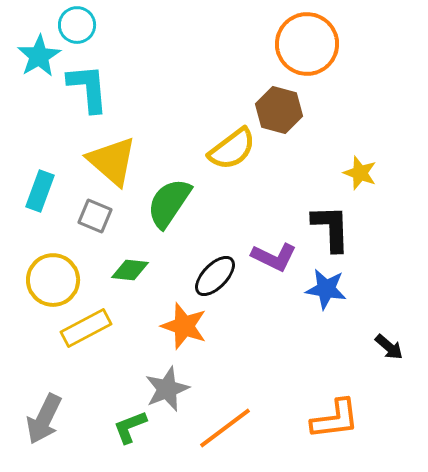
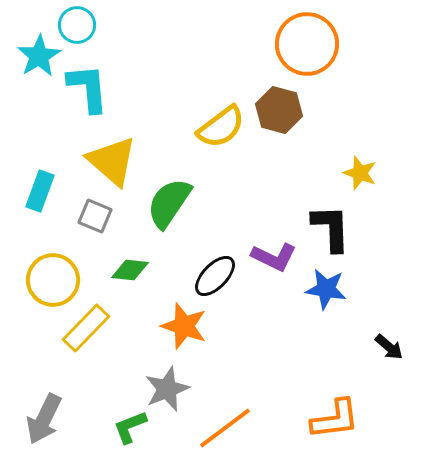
yellow semicircle: moved 11 px left, 22 px up
yellow rectangle: rotated 18 degrees counterclockwise
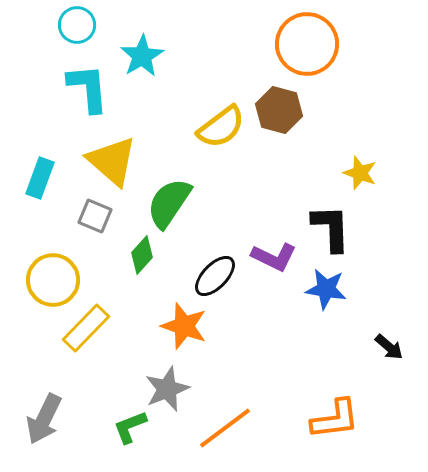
cyan star: moved 103 px right
cyan rectangle: moved 13 px up
green diamond: moved 12 px right, 15 px up; rotated 54 degrees counterclockwise
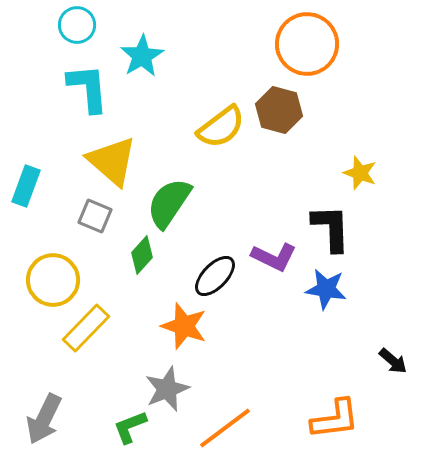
cyan rectangle: moved 14 px left, 8 px down
black arrow: moved 4 px right, 14 px down
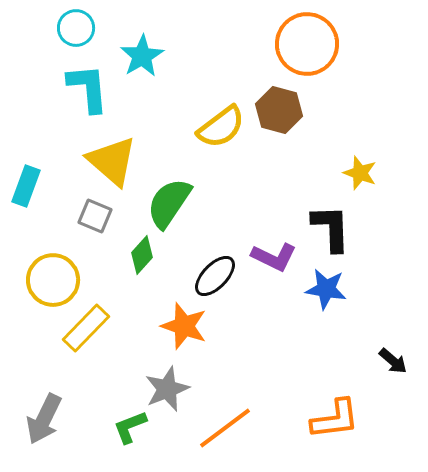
cyan circle: moved 1 px left, 3 px down
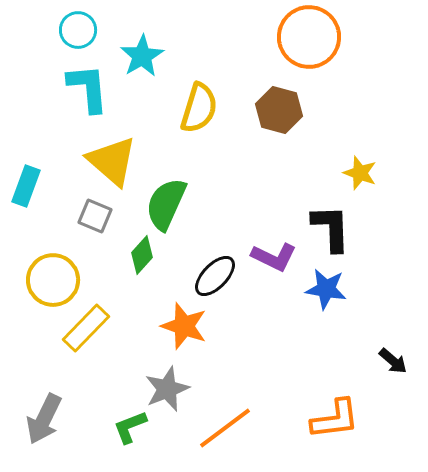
cyan circle: moved 2 px right, 2 px down
orange circle: moved 2 px right, 7 px up
yellow semicircle: moved 22 px left, 19 px up; rotated 36 degrees counterclockwise
green semicircle: moved 3 px left, 1 px down; rotated 10 degrees counterclockwise
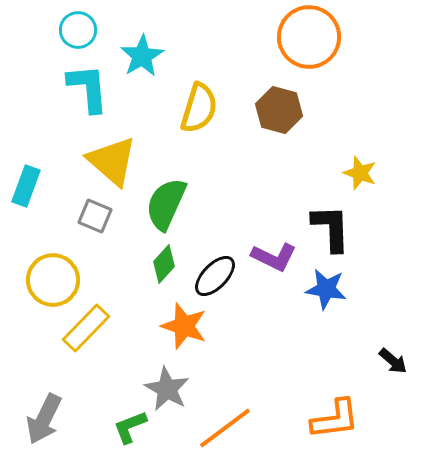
green diamond: moved 22 px right, 9 px down
gray star: rotated 21 degrees counterclockwise
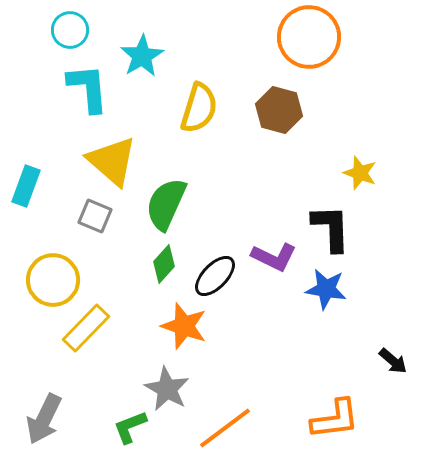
cyan circle: moved 8 px left
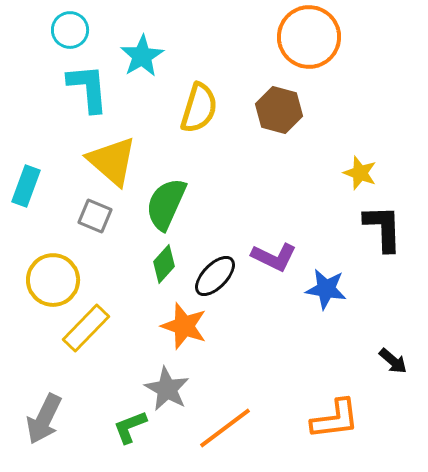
black L-shape: moved 52 px right
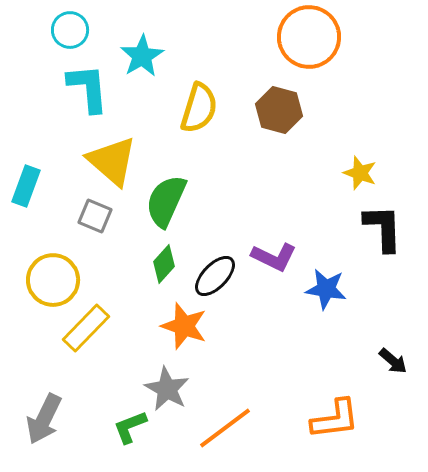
green semicircle: moved 3 px up
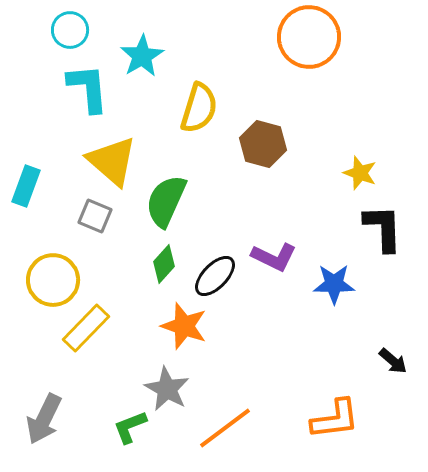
brown hexagon: moved 16 px left, 34 px down
blue star: moved 8 px right, 5 px up; rotated 9 degrees counterclockwise
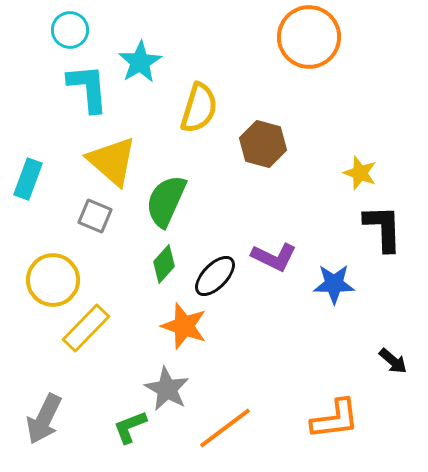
cyan star: moved 2 px left, 6 px down
cyan rectangle: moved 2 px right, 7 px up
